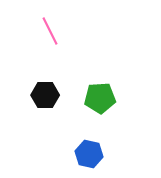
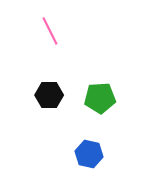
black hexagon: moved 4 px right
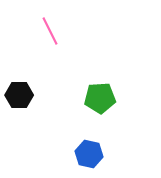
black hexagon: moved 30 px left
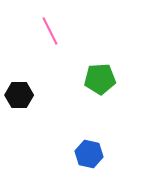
green pentagon: moved 19 px up
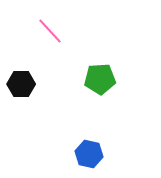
pink line: rotated 16 degrees counterclockwise
black hexagon: moved 2 px right, 11 px up
